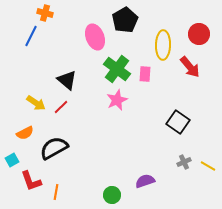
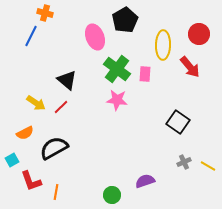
pink star: rotated 30 degrees clockwise
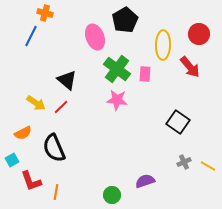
orange semicircle: moved 2 px left
black semicircle: rotated 84 degrees counterclockwise
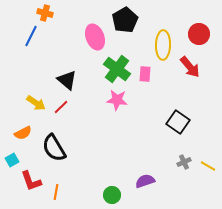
black semicircle: rotated 8 degrees counterclockwise
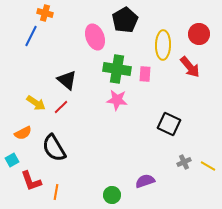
green cross: rotated 28 degrees counterclockwise
black square: moved 9 px left, 2 px down; rotated 10 degrees counterclockwise
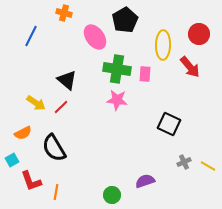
orange cross: moved 19 px right
pink ellipse: rotated 15 degrees counterclockwise
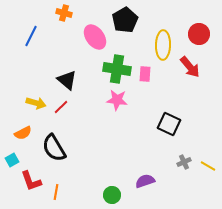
yellow arrow: rotated 18 degrees counterclockwise
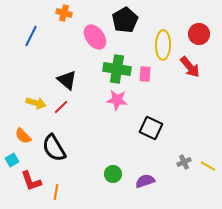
black square: moved 18 px left, 4 px down
orange semicircle: moved 3 px down; rotated 72 degrees clockwise
green circle: moved 1 px right, 21 px up
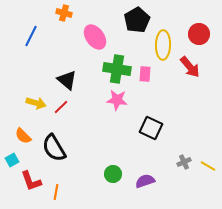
black pentagon: moved 12 px right
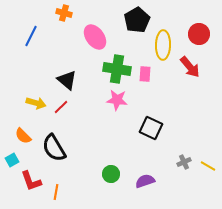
green circle: moved 2 px left
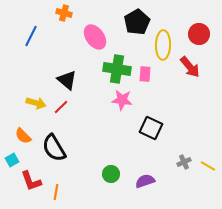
black pentagon: moved 2 px down
pink star: moved 5 px right
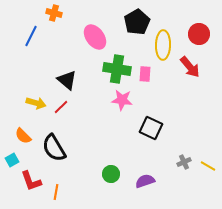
orange cross: moved 10 px left
